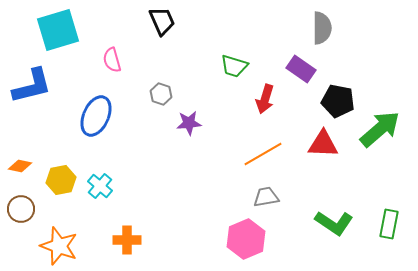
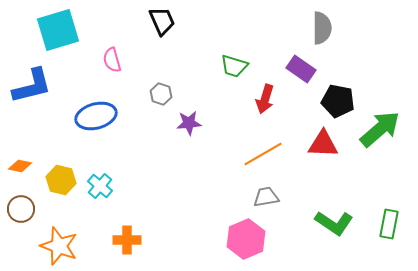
blue ellipse: rotated 51 degrees clockwise
yellow hexagon: rotated 24 degrees clockwise
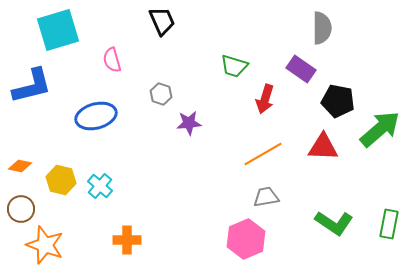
red triangle: moved 3 px down
orange star: moved 14 px left, 1 px up
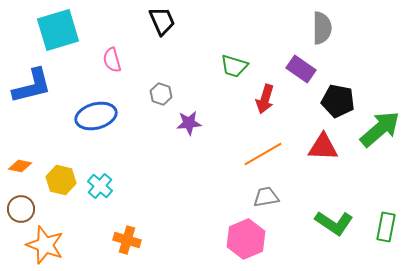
green rectangle: moved 3 px left, 3 px down
orange cross: rotated 16 degrees clockwise
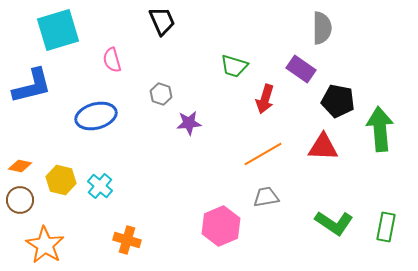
green arrow: rotated 54 degrees counterclockwise
brown circle: moved 1 px left, 9 px up
pink hexagon: moved 25 px left, 13 px up
orange star: rotated 12 degrees clockwise
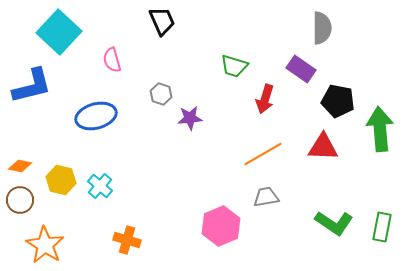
cyan square: moved 1 px right, 2 px down; rotated 30 degrees counterclockwise
purple star: moved 1 px right, 5 px up
green rectangle: moved 4 px left
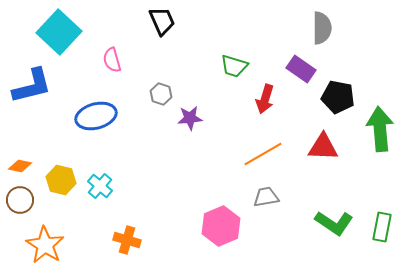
black pentagon: moved 4 px up
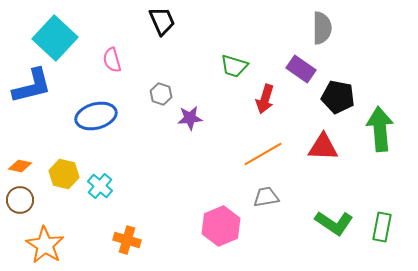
cyan square: moved 4 px left, 6 px down
yellow hexagon: moved 3 px right, 6 px up
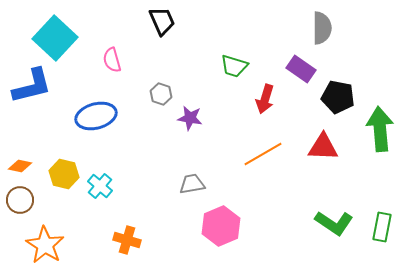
purple star: rotated 15 degrees clockwise
gray trapezoid: moved 74 px left, 13 px up
